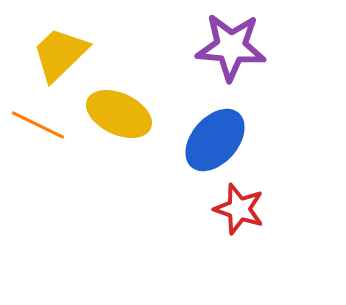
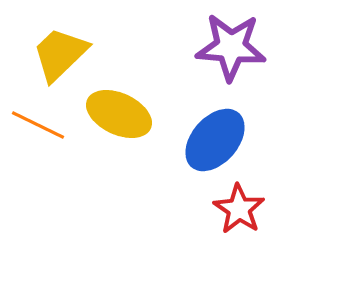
red star: rotated 15 degrees clockwise
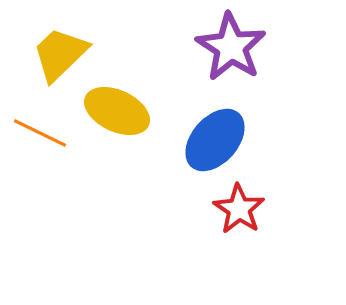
purple star: rotated 28 degrees clockwise
yellow ellipse: moved 2 px left, 3 px up
orange line: moved 2 px right, 8 px down
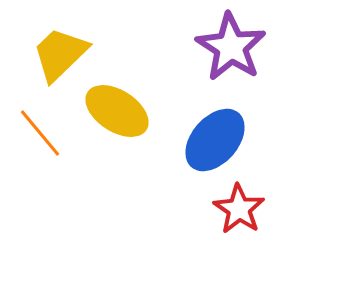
yellow ellipse: rotated 8 degrees clockwise
orange line: rotated 24 degrees clockwise
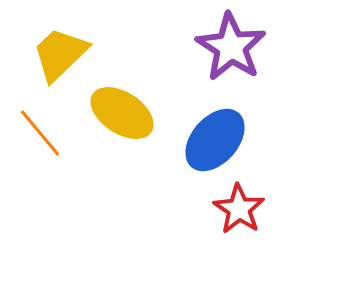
yellow ellipse: moved 5 px right, 2 px down
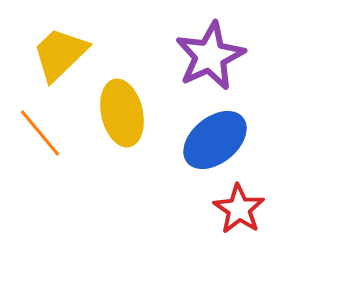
purple star: moved 21 px left, 9 px down; rotated 14 degrees clockwise
yellow ellipse: rotated 44 degrees clockwise
blue ellipse: rotated 10 degrees clockwise
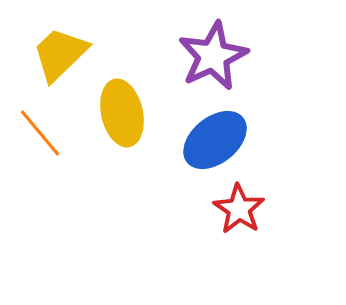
purple star: moved 3 px right
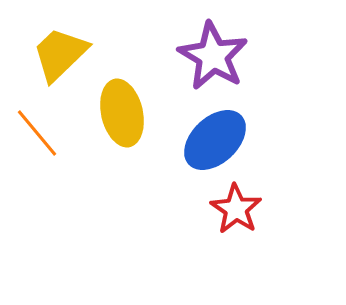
purple star: rotated 16 degrees counterclockwise
orange line: moved 3 px left
blue ellipse: rotated 4 degrees counterclockwise
red star: moved 3 px left
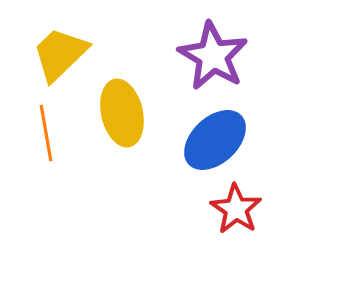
orange line: moved 9 px right; rotated 30 degrees clockwise
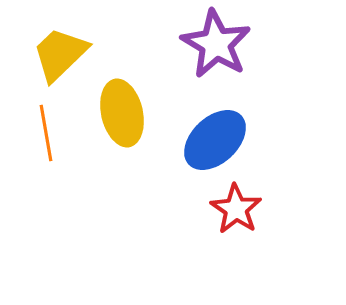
purple star: moved 3 px right, 12 px up
